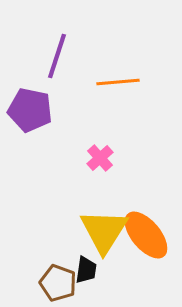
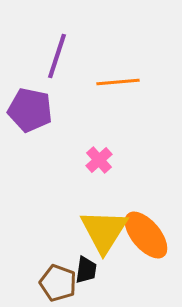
pink cross: moved 1 px left, 2 px down
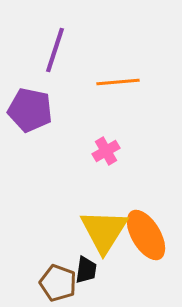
purple line: moved 2 px left, 6 px up
pink cross: moved 7 px right, 9 px up; rotated 12 degrees clockwise
orange ellipse: rotated 9 degrees clockwise
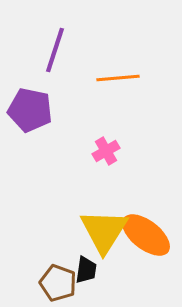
orange line: moved 4 px up
orange ellipse: rotated 21 degrees counterclockwise
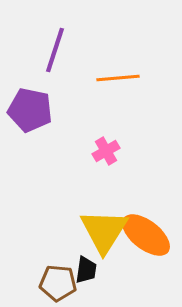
brown pentagon: rotated 15 degrees counterclockwise
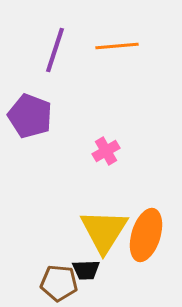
orange line: moved 1 px left, 32 px up
purple pentagon: moved 6 px down; rotated 9 degrees clockwise
orange ellipse: rotated 69 degrees clockwise
black trapezoid: rotated 80 degrees clockwise
brown pentagon: moved 1 px right
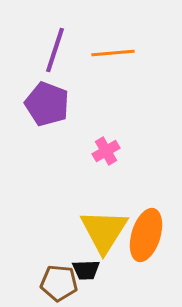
orange line: moved 4 px left, 7 px down
purple pentagon: moved 17 px right, 12 px up
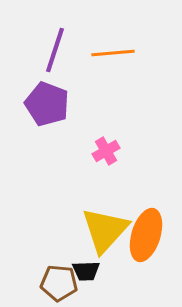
yellow triangle: moved 1 px right, 1 px up; rotated 10 degrees clockwise
black trapezoid: moved 1 px down
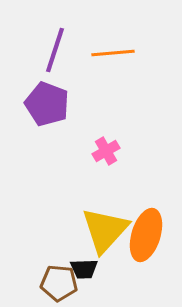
black trapezoid: moved 2 px left, 2 px up
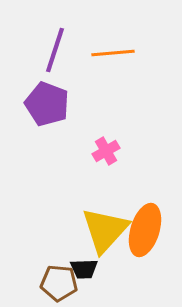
orange ellipse: moved 1 px left, 5 px up
